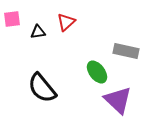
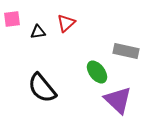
red triangle: moved 1 px down
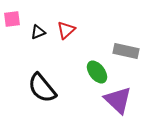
red triangle: moved 7 px down
black triangle: rotated 14 degrees counterclockwise
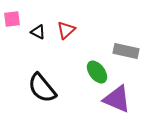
black triangle: rotated 49 degrees clockwise
purple triangle: moved 1 px left, 1 px up; rotated 20 degrees counterclockwise
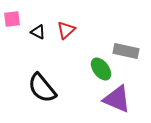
green ellipse: moved 4 px right, 3 px up
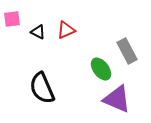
red triangle: rotated 18 degrees clockwise
gray rectangle: moved 1 px right; rotated 50 degrees clockwise
black semicircle: rotated 16 degrees clockwise
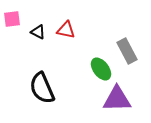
red triangle: rotated 36 degrees clockwise
purple triangle: rotated 24 degrees counterclockwise
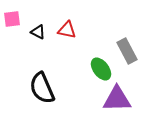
red triangle: moved 1 px right
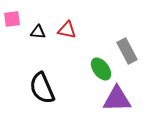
black triangle: rotated 21 degrees counterclockwise
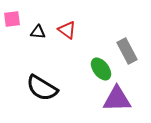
red triangle: rotated 24 degrees clockwise
black semicircle: rotated 36 degrees counterclockwise
